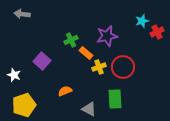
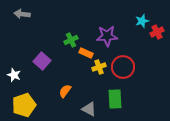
purple star: rotated 10 degrees clockwise
orange rectangle: rotated 16 degrees counterclockwise
orange semicircle: rotated 32 degrees counterclockwise
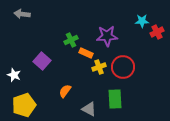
cyan star: rotated 16 degrees clockwise
